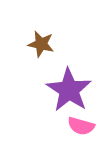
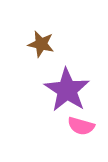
purple star: moved 2 px left
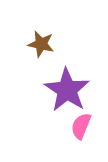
pink semicircle: rotated 96 degrees clockwise
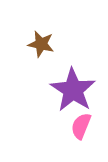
purple star: moved 6 px right
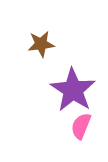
brown star: rotated 20 degrees counterclockwise
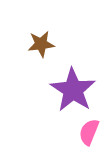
pink semicircle: moved 8 px right, 6 px down
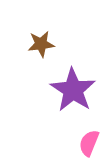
pink semicircle: moved 11 px down
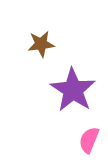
pink semicircle: moved 3 px up
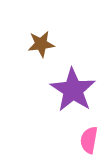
pink semicircle: rotated 12 degrees counterclockwise
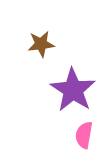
pink semicircle: moved 5 px left, 5 px up
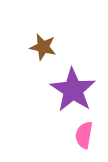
brown star: moved 2 px right, 3 px down; rotated 20 degrees clockwise
